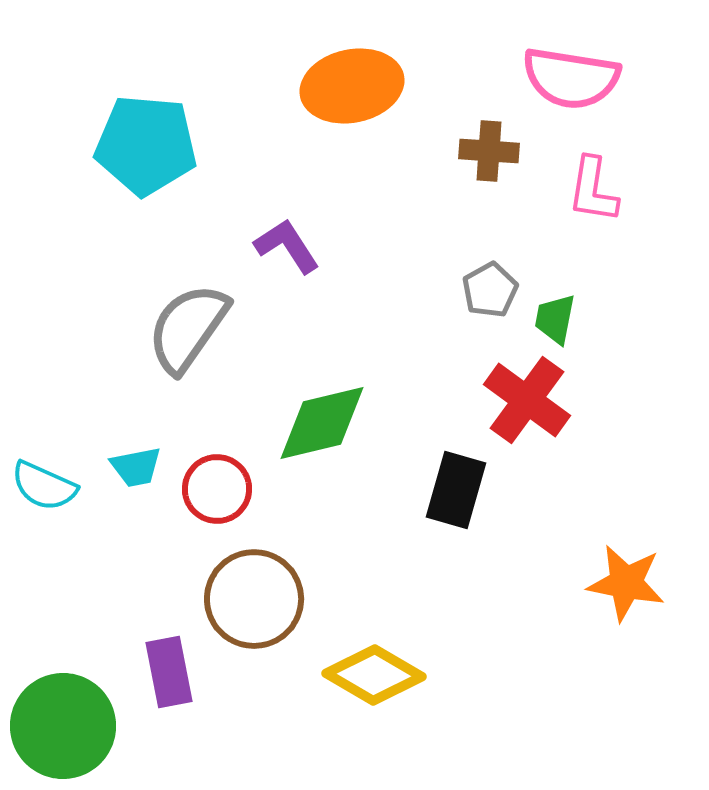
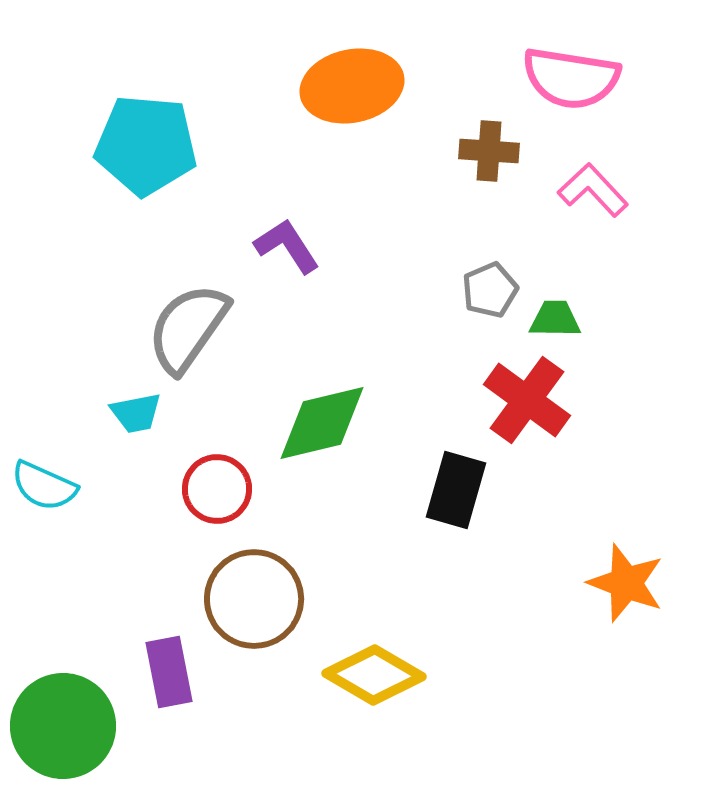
pink L-shape: rotated 128 degrees clockwise
gray pentagon: rotated 6 degrees clockwise
green trapezoid: rotated 80 degrees clockwise
cyan trapezoid: moved 54 px up
orange star: rotated 10 degrees clockwise
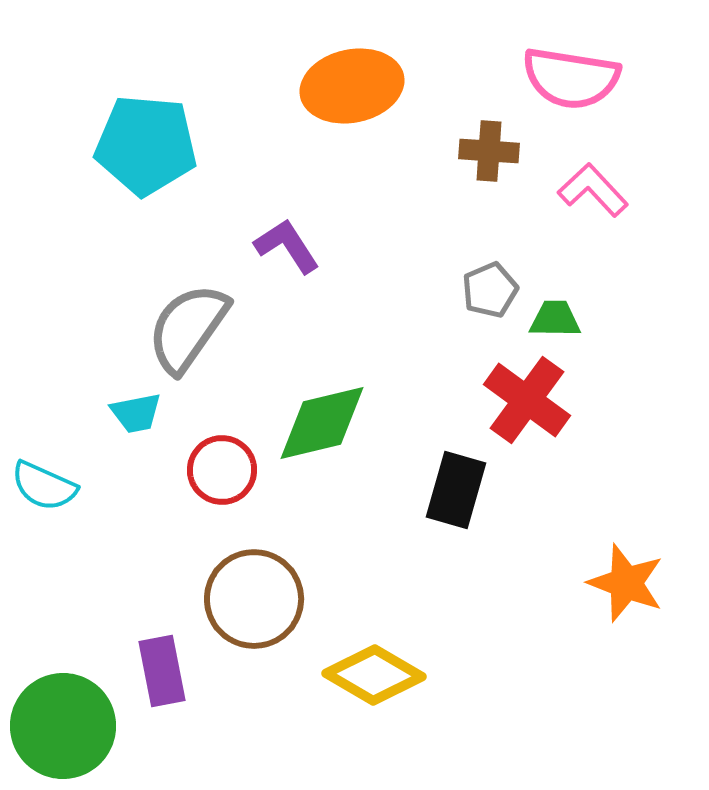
red circle: moved 5 px right, 19 px up
purple rectangle: moved 7 px left, 1 px up
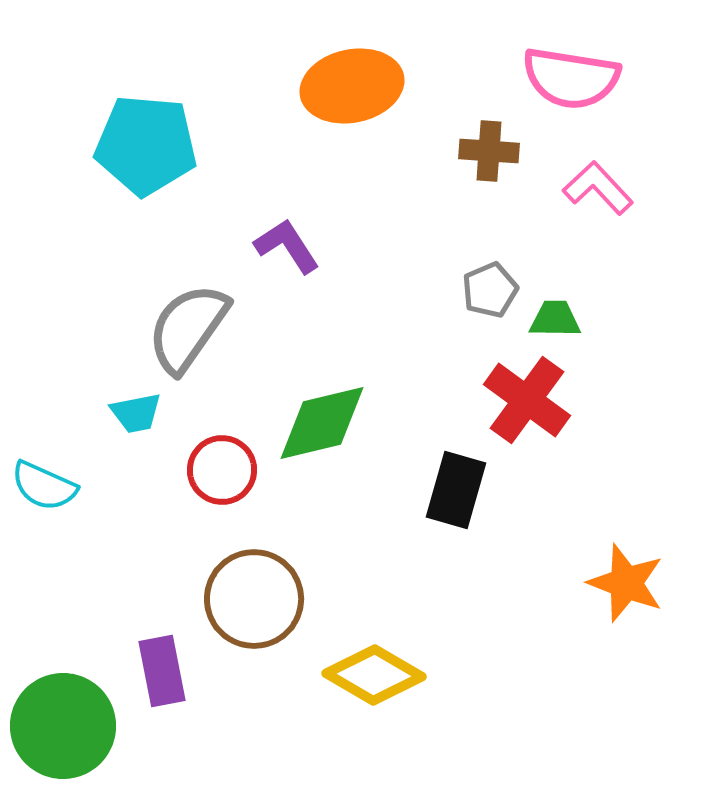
pink L-shape: moved 5 px right, 2 px up
